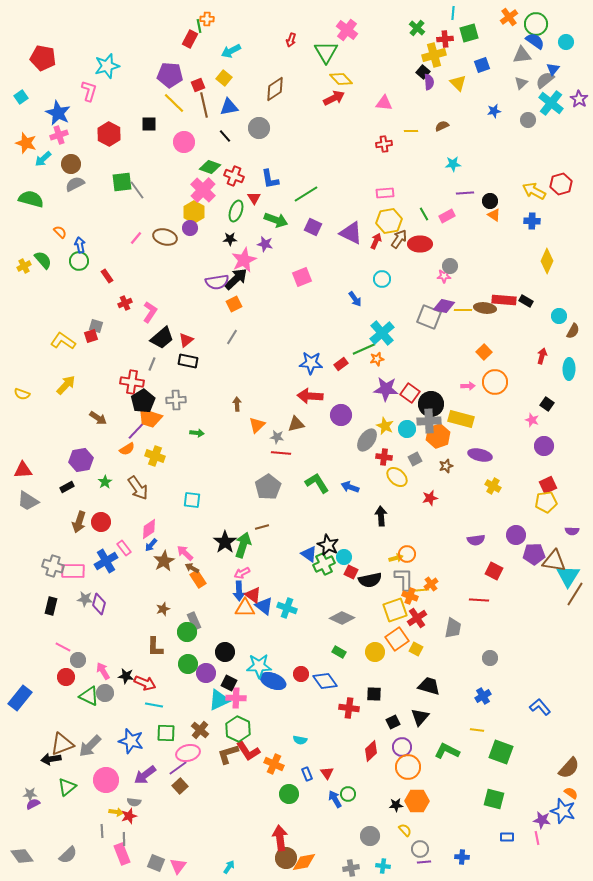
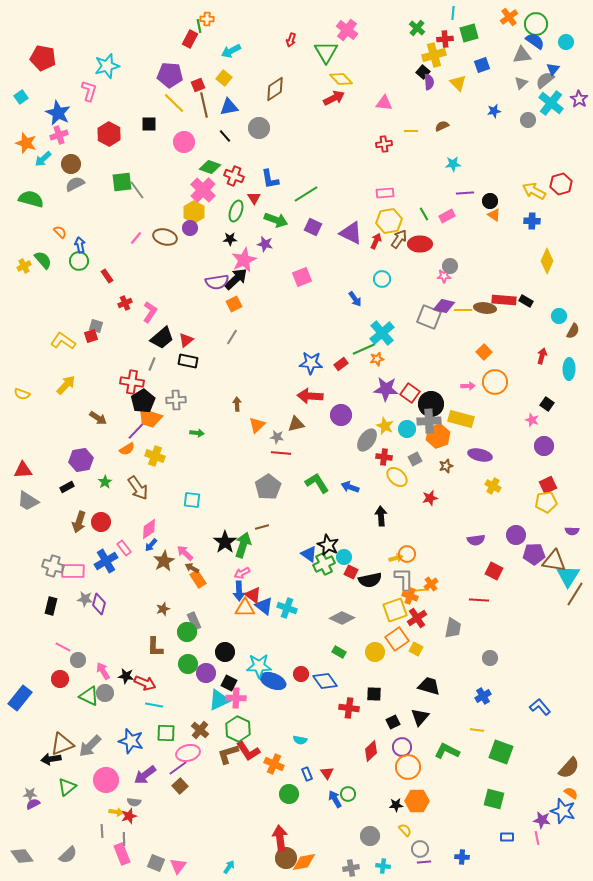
red circle at (66, 677): moved 6 px left, 2 px down
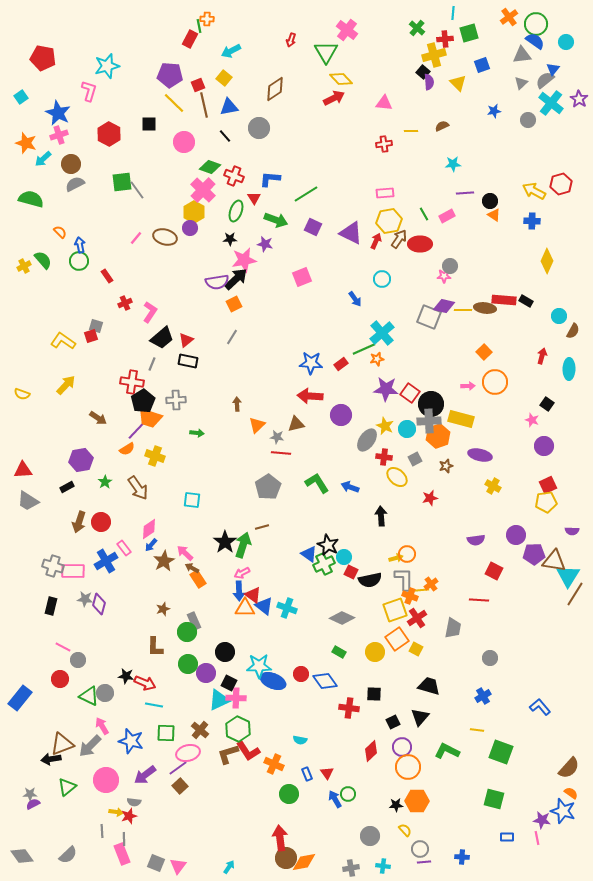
blue L-shape at (270, 179): rotated 105 degrees clockwise
pink star at (244, 260): rotated 15 degrees clockwise
pink arrow at (103, 671): moved 1 px left, 55 px down
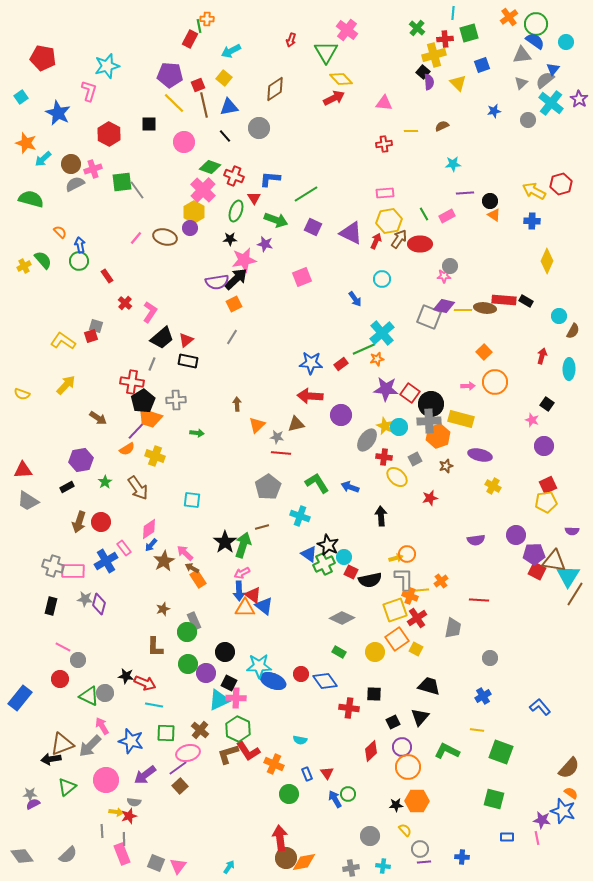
pink cross at (59, 135): moved 34 px right, 34 px down
red cross at (125, 303): rotated 24 degrees counterclockwise
cyan circle at (407, 429): moved 8 px left, 2 px up
red square at (494, 571): moved 43 px right
orange cross at (431, 584): moved 10 px right, 3 px up
cyan cross at (287, 608): moved 13 px right, 92 px up
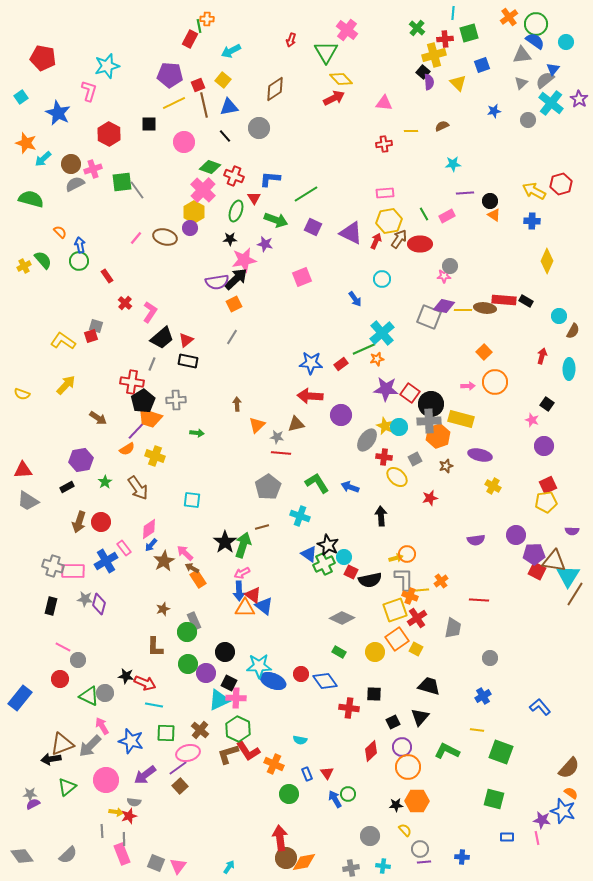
yellow square at (224, 78): moved 1 px left, 2 px down
yellow line at (174, 103): rotated 70 degrees counterclockwise
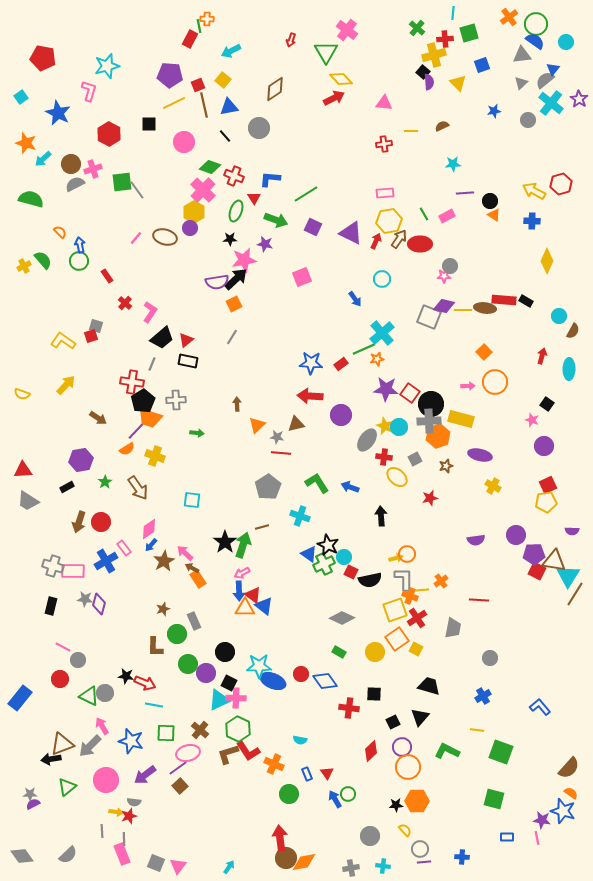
green circle at (187, 632): moved 10 px left, 2 px down
